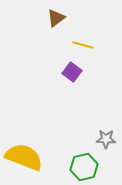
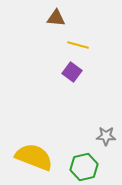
brown triangle: rotated 42 degrees clockwise
yellow line: moved 5 px left
gray star: moved 3 px up
yellow semicircle: moved 10 px right
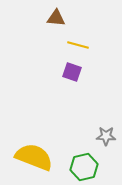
purple square: rotated 18 degrees counterclockwise
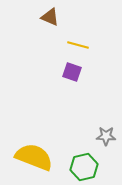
brown triangle: moved 6 px left, 1 px up; rotated 18 degrees clockwise
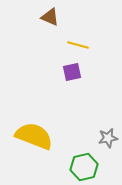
purple square: rotated 30 degrees counterclockwise
gray star: moved 2 px right, 2 px down; rotated 12 degrees counterclockwise
yellow semicircle: moved 21 px up
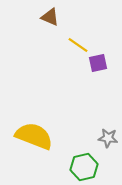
yellow line: rotated 20 degrees clockwise
purple square: moved 26 px right, 9 px up
gray star: rotated 18 degrees clockwise
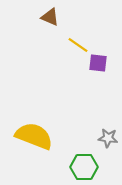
purple square: rotated 18 degrees clockwise
green hexagon: rotated 12 degrees clockwise
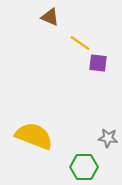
yellow line: moved 2 px right, 2 px up
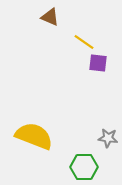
yellow line: moved 4 px right, 1 px up
